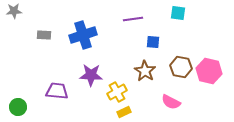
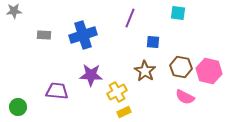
purple line: moved 3 px left, 1 px up; rotated 60 degrees counterclockwise
pink semicircle: moved 14 px right, 5 px up
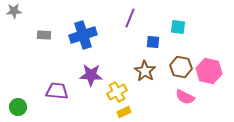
cyan square: moved 14 px down
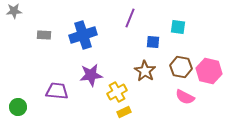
purple star: rotated 10 degrees counterclockwise
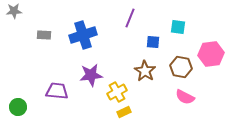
pink hexagon: moved 2 px right, 17 px up; rotated 20 degrees counterclockwise
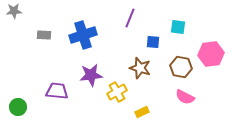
brown star: moved 5 px left, 3 px up; rotated 15 degrees counterclockwise
yellow rectangle: moved 18 px right
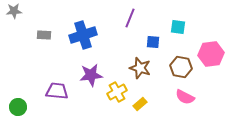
yellow rectangle: moved 2 px left, 8 px up; rotated 16 degrees counterclockwise
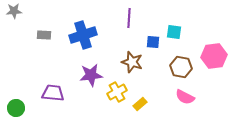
purple line: moved 1 px left; rotated 18 degrees counterclockwise
cyan square: moved 4 px left, 5 px down
pink hexagon: moved 3 px right, 2 px down
brown star: moved 8 px left, 6 px up
purple trapezoid: moved 4 px left, 2 px down
green circle: moved 2 px left, 1 px down
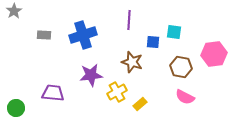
gray star: rotated 28 degrees counterclockwise
purple line: moved 2 px down
pink hexagon: moved 2 px up
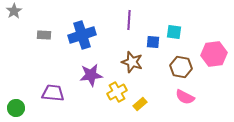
blue cross: moved 1 px left
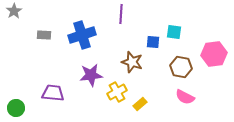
purple line: moved 8 px left, 6 px up
